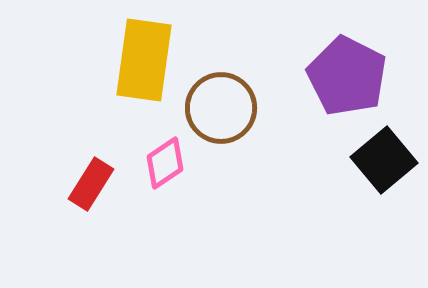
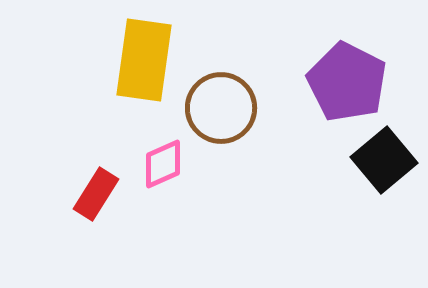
purple pentagon: moved 6 px down
pink diamond: moved 2 px left, 1 px down; rotated 10 degrees clockwise
red rectangle: moved 5 px right, 10 px down
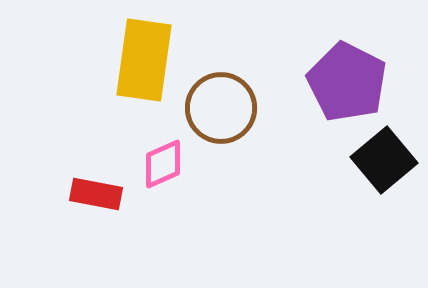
red rectangle: rotated 69 degrees clockwise
